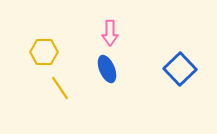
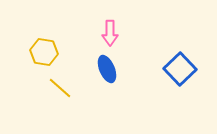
yellow hexagon: rotated 8 degrees clockwise
yellow line: rotated 15 degrees counterclockwise
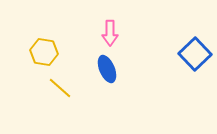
blue square: moved 15 px right, 15 px up
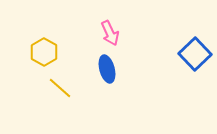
pink arrow: rotated 25 degrees counterclockwise
yellow hexagon: rotated 20 degrees clockwise
blue ellipse: rotated 8 degrees clockwise
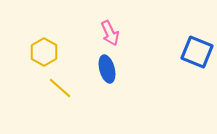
blue square: moved 2 px right, 2 px up; rotated 24 degrees counterclockwise
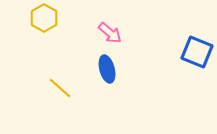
pink arrow: rotated 25 degrees counterclockwise
yellow hexagon: moved 34 px up
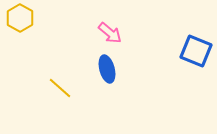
yellow hexagon: moved 24 px left
blue square: moved 1 px left, 1 px up
